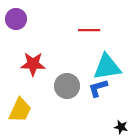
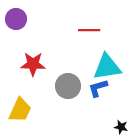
gray circle: moved 1 px right
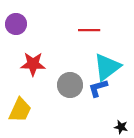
purple circle: moved 5 px down
cyan triangle: rotated 28 degrees counterclockwise
gray circle: moved 2 px right, 1 px up
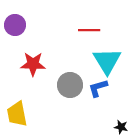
purple circle: moved 1 px left, 1 px down
cyan triangle: moved 6 px up; rotated 24 degrees counterclockwise
yellow trapezoid: moved 3 px left, 4 px down; rotated 144 degrees clockwise
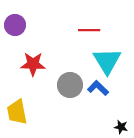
blue L-shape: rotated 60 degrees clockwise
yellow trapezoid: moved 2 px up
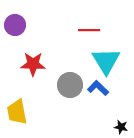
cyan triangle: moved 1 px left
